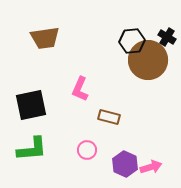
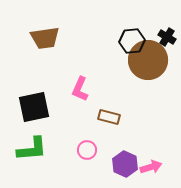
black square: moved 3 px right, 2 px down
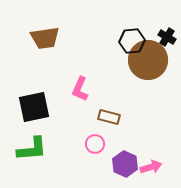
pink circle: moved 8 px right, 6 px up
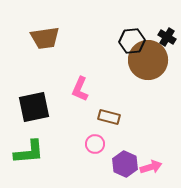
green L-shape: moved 3 px left, 3 px down
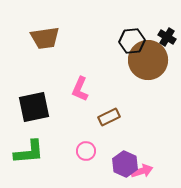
brown rectangle: rotated 40 degrees counterclockwise
pink circle: moved 9 px left, 7 px down
pink arrow: moved 9 px left, 4 px down
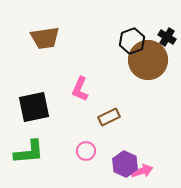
black hexagon: rotated 15 degrees counterclockwise
